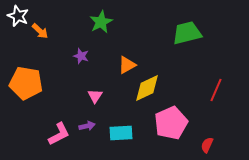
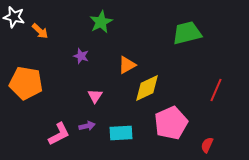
white star: moved 4 px left, 1 px down; rotated 10 degrees counterclockwise
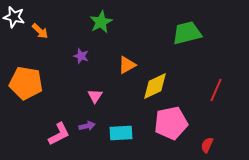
yellow diamond: moved 8 px right, 2 px up
pink pentagon: rotated 12 degrees clockwise
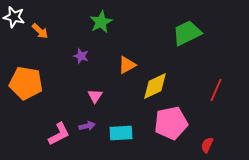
green trapezoid: rotated 12 degrees counterclockwise
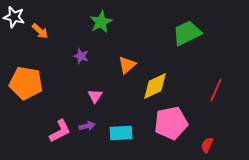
orange triangle: rotated 12 degrees counterclockwise
pink L-shape: moved 1 px right, 3 px up
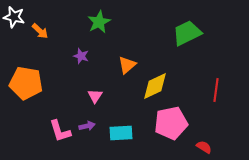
green star: moved 2 px left
red line: rotated 15 degrees counterclockwise
pink L-shape: rotated 100 degrees clockwise
red semicircle: moved 3 px left, 2 px down; rotated 98 degrees clockwise
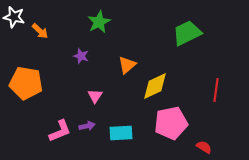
pink L-shape: rotated 95 degrees counterclockwise
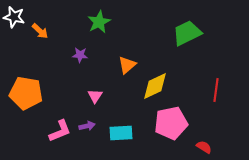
purple star: moved 1 px left, 1 px up; rotated 14 degrees counterclockwise
orange pentagon: moved 10 px down
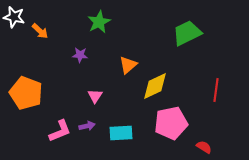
orange triangle: moved 1 px right
orange pentagon: rotated 12 degrees clockwise
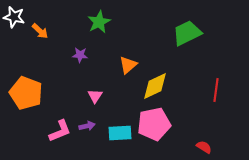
pink pentagon: moved 17 px left, 1 px down
cyan rectangle: moved 1 px left
